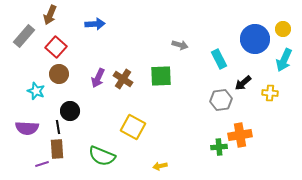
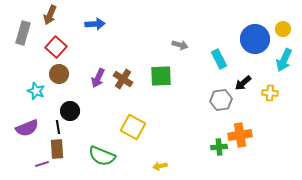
gray rectangle: moved 1 px left, 3 px up; rotated 25 degrees counterclockwise
purple semicircle: rotated 25 degrees counterclockwise
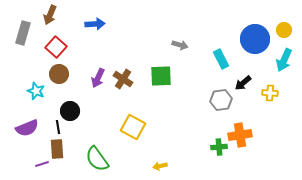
yellow circle: moved 1 px right, 1 px down
cyan rectangle: moved 2 px right
green semicircle: moved 5 px left, 3 px down; rotated 32 degrees clockwise
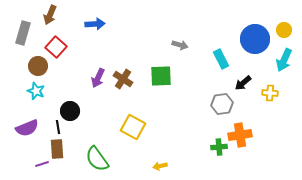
brown circle: moved 21 px left, 8 px up
gray hexagon: moved 1 px right, 4 px down
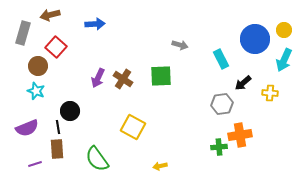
brown arrow: rotated 54 degrees clockwise
purple line: moved 7 px left
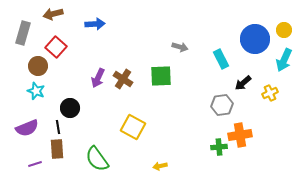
brown arrow: moved 3 px right, 1 px up
gray arrow: moved 2 px down
yellow cross: rotated 28 degrees counterclockwise
gray hexagon: moved 1 px down
black circle: moved 3 px up
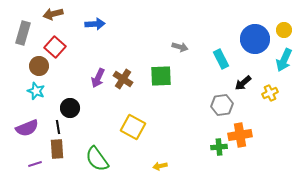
red square: moved 1 px left
brown circle: moved 1 px right
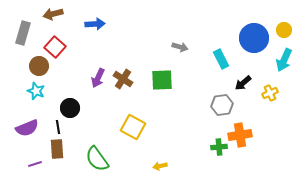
blue circle: moved 1 px left, 1 px up
green square: moved 1 px right, 4 px down
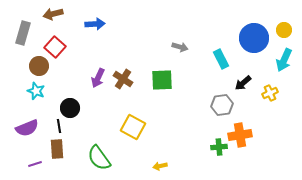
black line: moved 1 px right, 1 px up
green semicircle: moved 2 px right, 1 px up
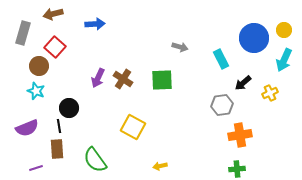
black circle: moved 1 px left
green cross: moved 18 px right, 22 px down
green semicircle: moved 4 px left, 2 px down
purple line: moved 1 px right, 4 px down
